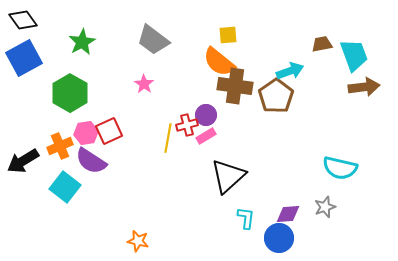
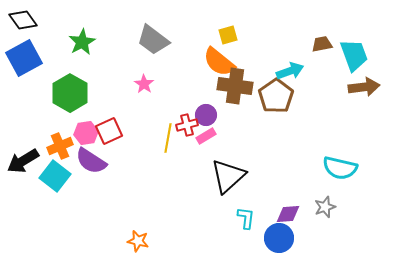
yellow square: rotated 12 degrees counterclockwise
cyan square: moved 10 px left, 11 px up
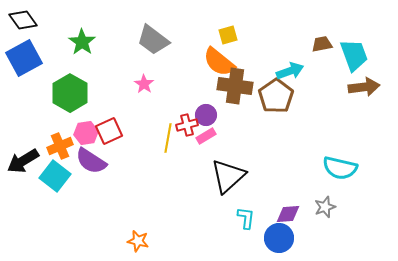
green star: rotated 8 degrees counterclockwise
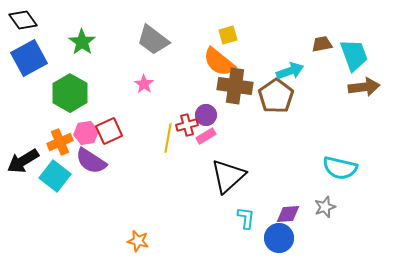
blue square: moved 5 px right
orange cross: moved 4 px up
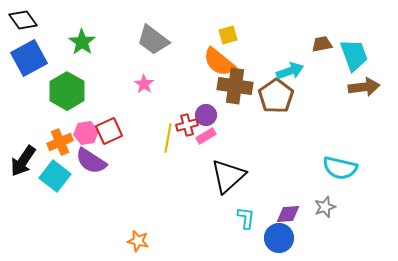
green hexagon: moved 3 px left, 2 px up
black arrow: rotated 24 degrees counterclockwise
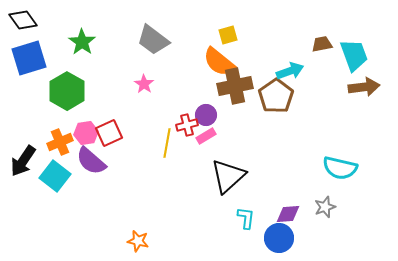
blue square: rotated 12 degrees clockwise
brown cross: rotated 20 degrees counterclockwise
red square: moved 2 px down
yellow line: moved 1 px left, 5 px down
purple semicircle: rotated 8 degrees clockwise
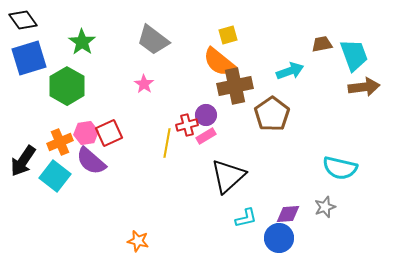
green hexagon: moved 5 px up
brown pentagon: moved 4 px left, 18 px down
cyan L-shape: rotated 70 degrees clockwise
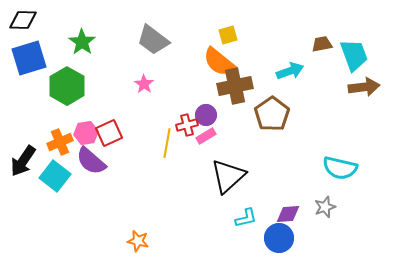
black diamond: rotated 52 degrees counterclockwise
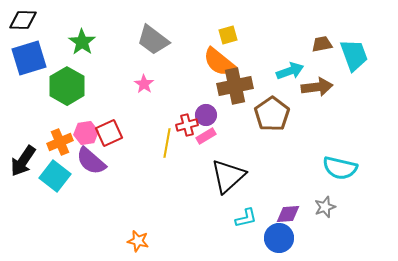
brown arrow: moved 47 px left
